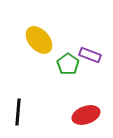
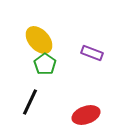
purple rectangle: moved 2 px right, 2 px up
green pentagon: moved 23 px left
black line: moved 12 px right, 10 px up; rotated 20 degrees clockwise
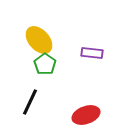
purple rectangle: rotated 15 degrees counterclockwise
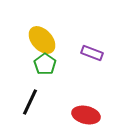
yellow ellipse: moved 3 px right
purple rectangle: rotated 15 degrees clockwise
red ellipse: rotated 32 degrees clockwise
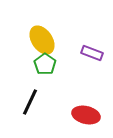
yellow ellipse: rotated 8 degrees clockwise
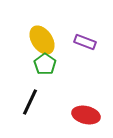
purple rectangle: moved 7 px left, 11 px up
